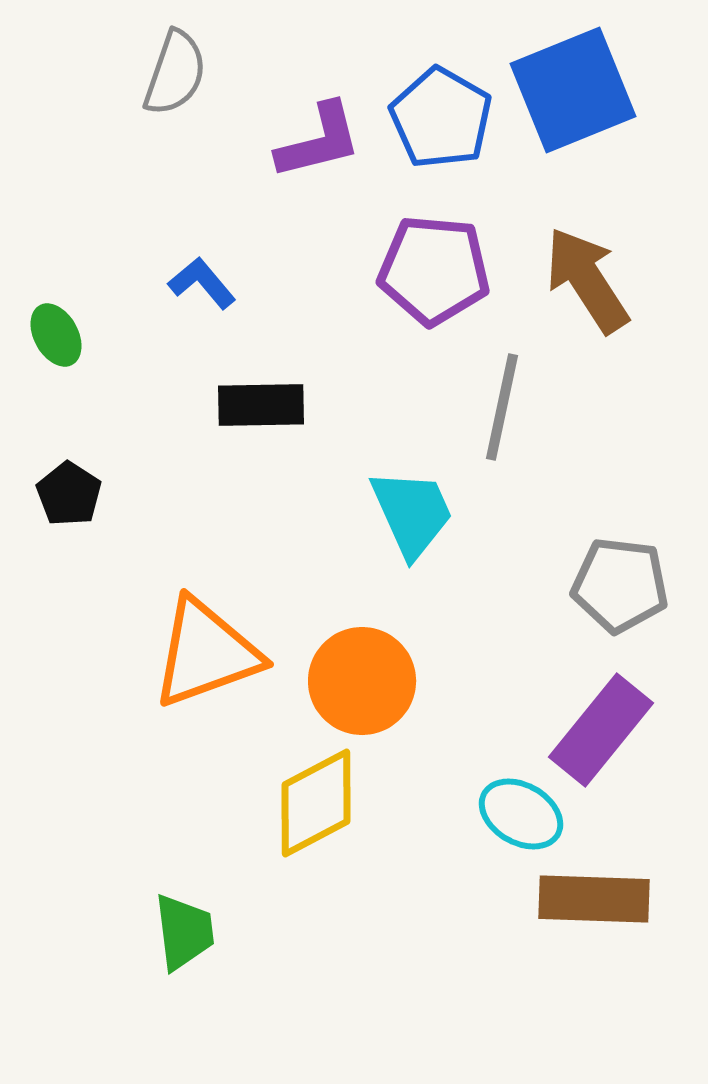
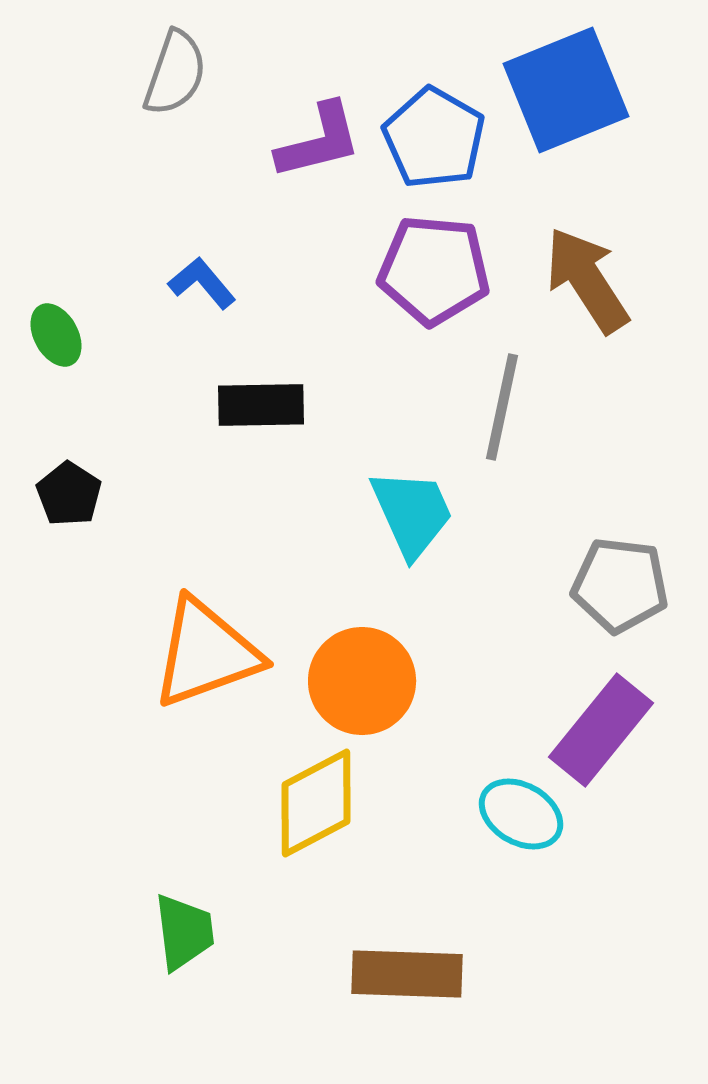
blue square: moved 7 px left
blue pentagon: moved 7 px left, 20 px down
brown rectangle: moved 187 px left, 75 px down
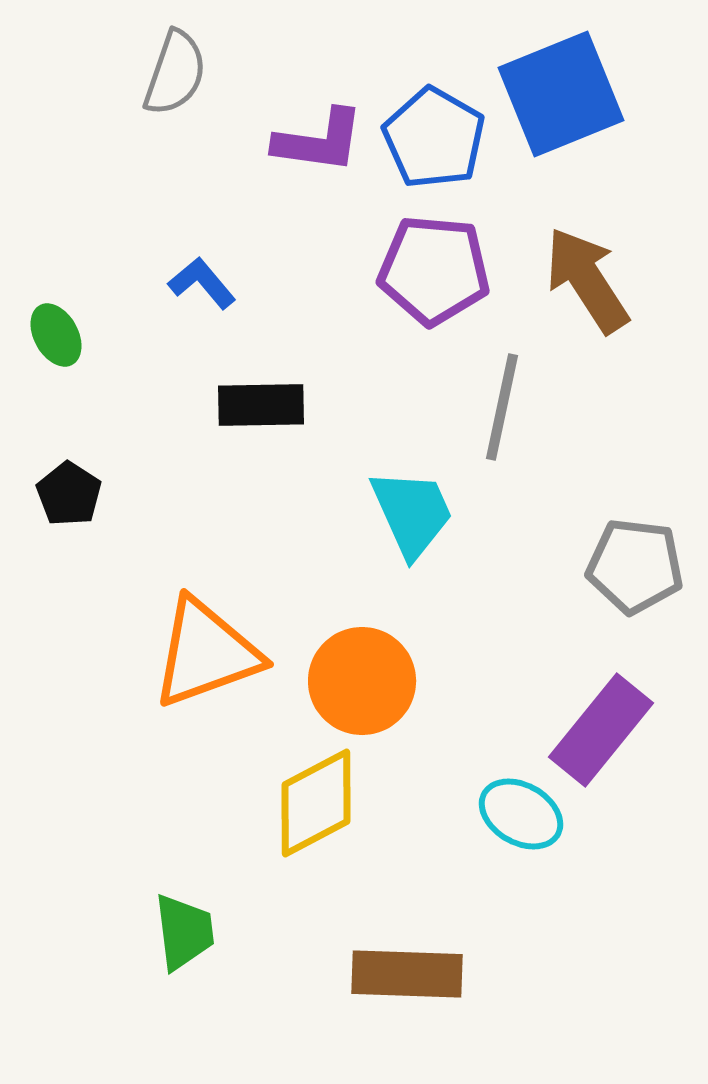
blue square: moved 5 px left, 4 px down
purple L-shape: rotated 22 degrees clockwise
gray pentagon: moved 15 px right, 19 px up
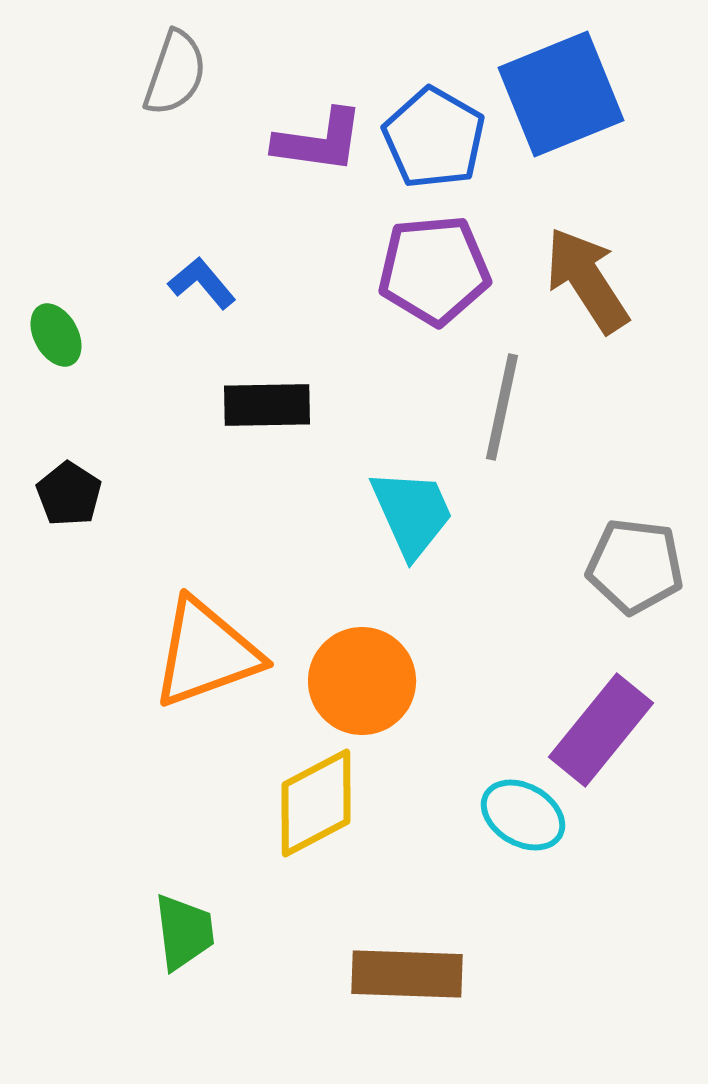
purple pentagon: rotated 10 degrees counterclockwise
black rectangle: moved 6 px right
cyan ellipse: moved 2 px right, 1 px down
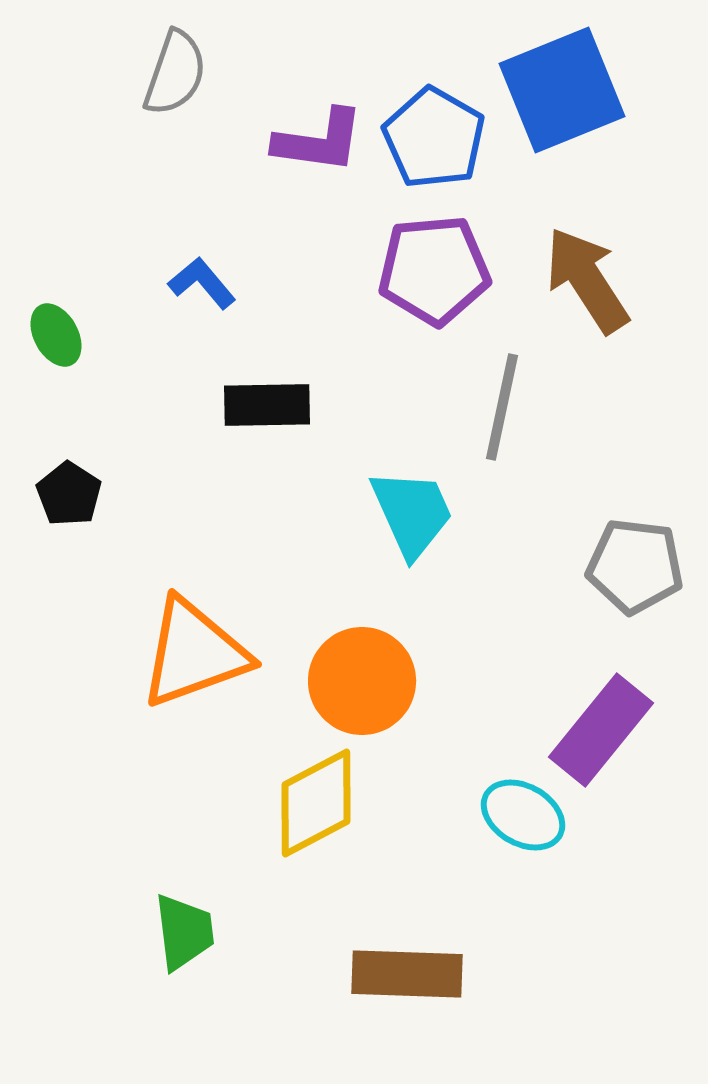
blue square: moved 1 px right, 4 px up
orange triangle: moved 12 px left
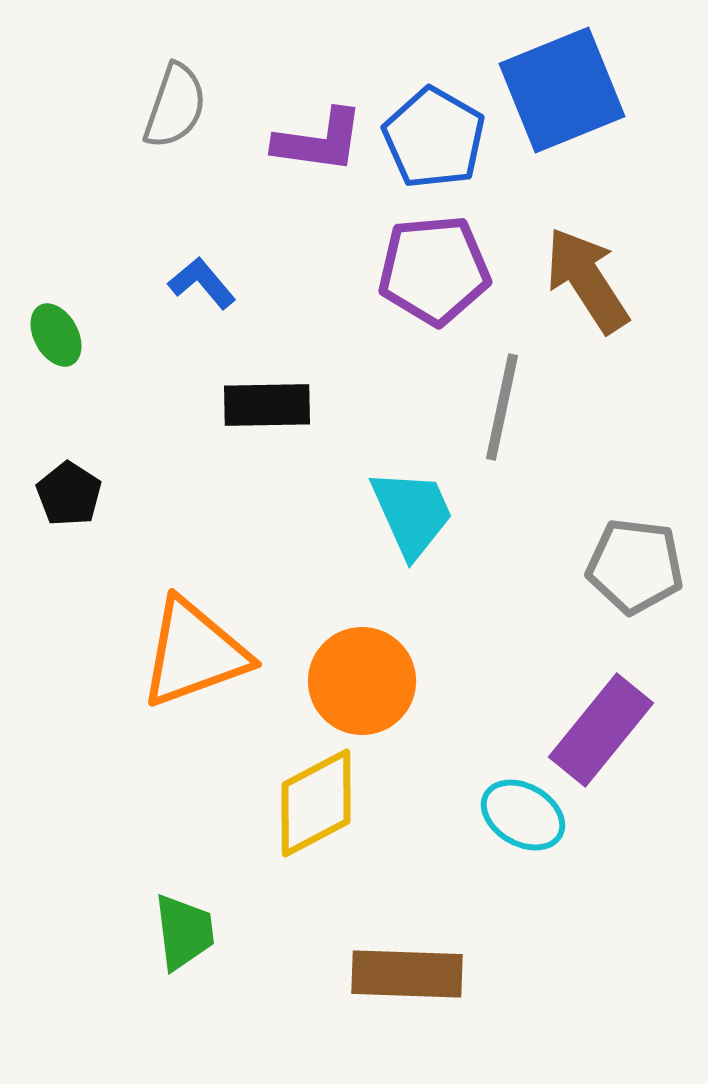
gray semicircle: moved 33 px down
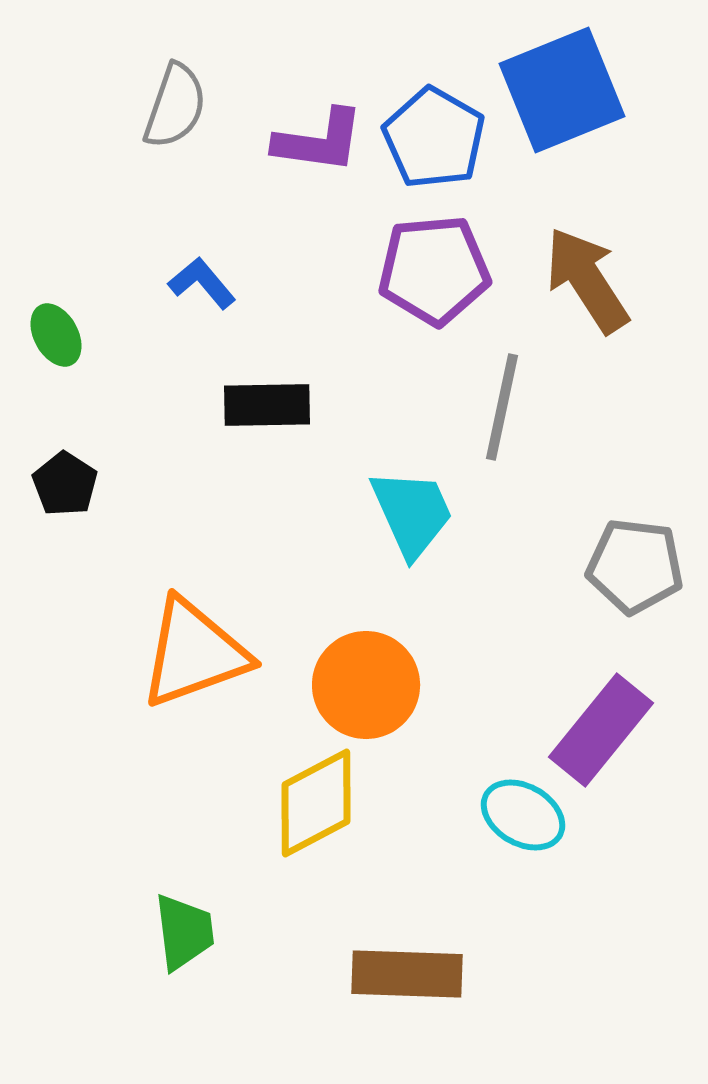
black pentagon: moved 4 px left, 10 px up
orange circle: moved 4 px right, 4 px down
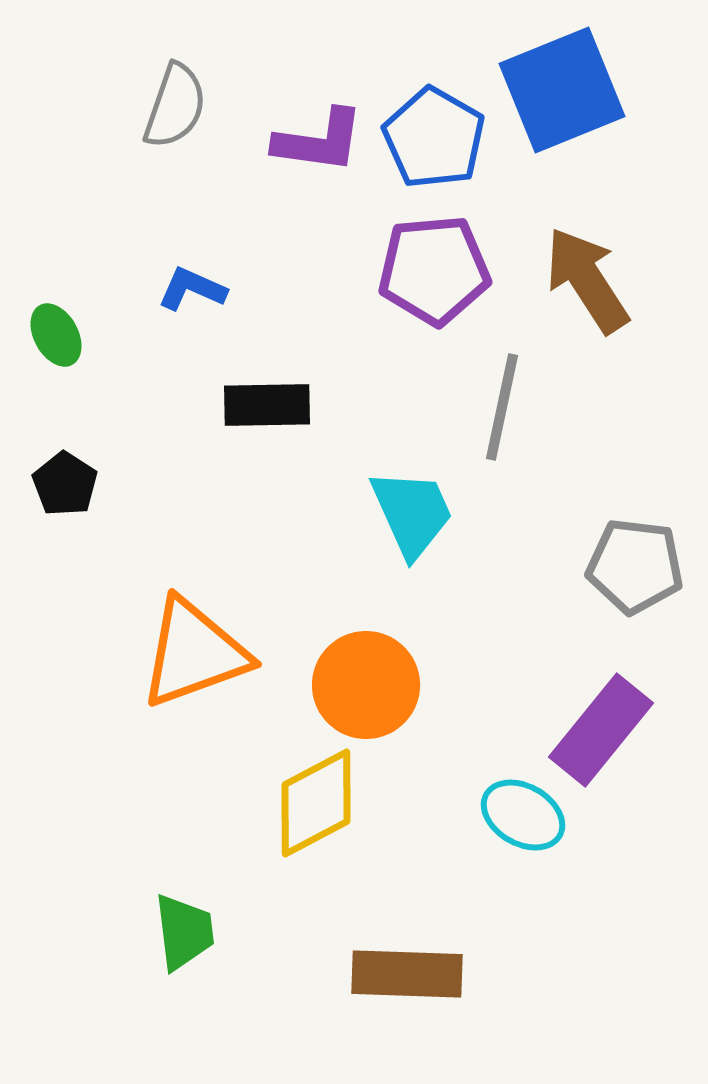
blue L-shape: moved 10 px left, 6 px down; rotated 26 degrees counterclockwise
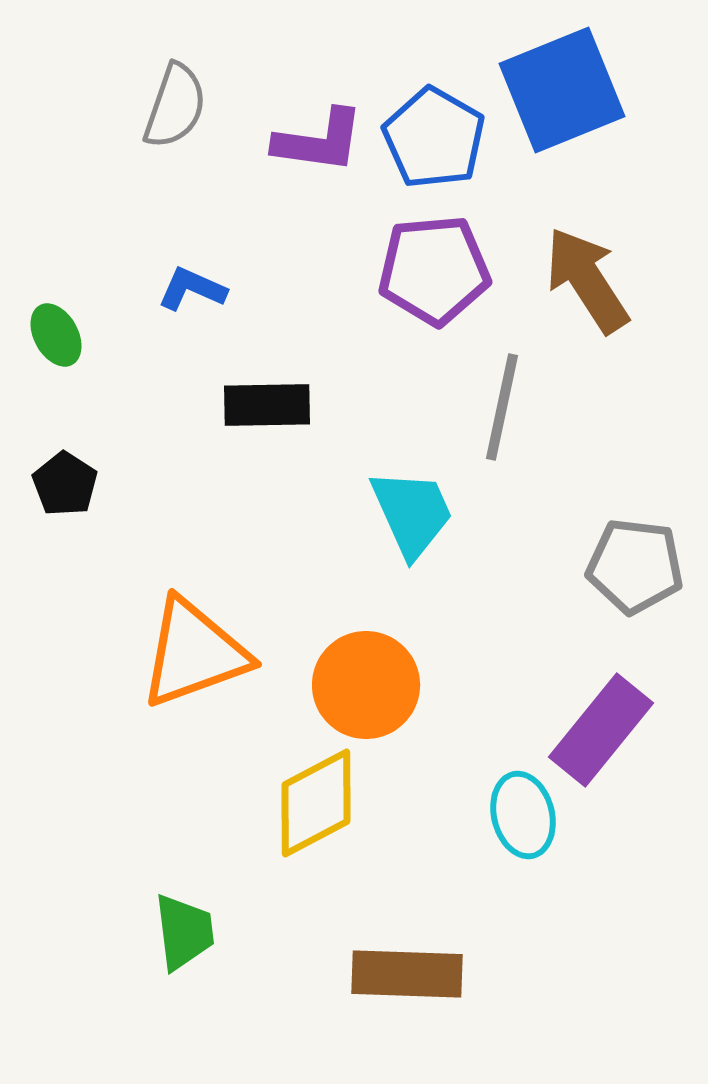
cyan ellipse: rotated 46 degrees clockwise
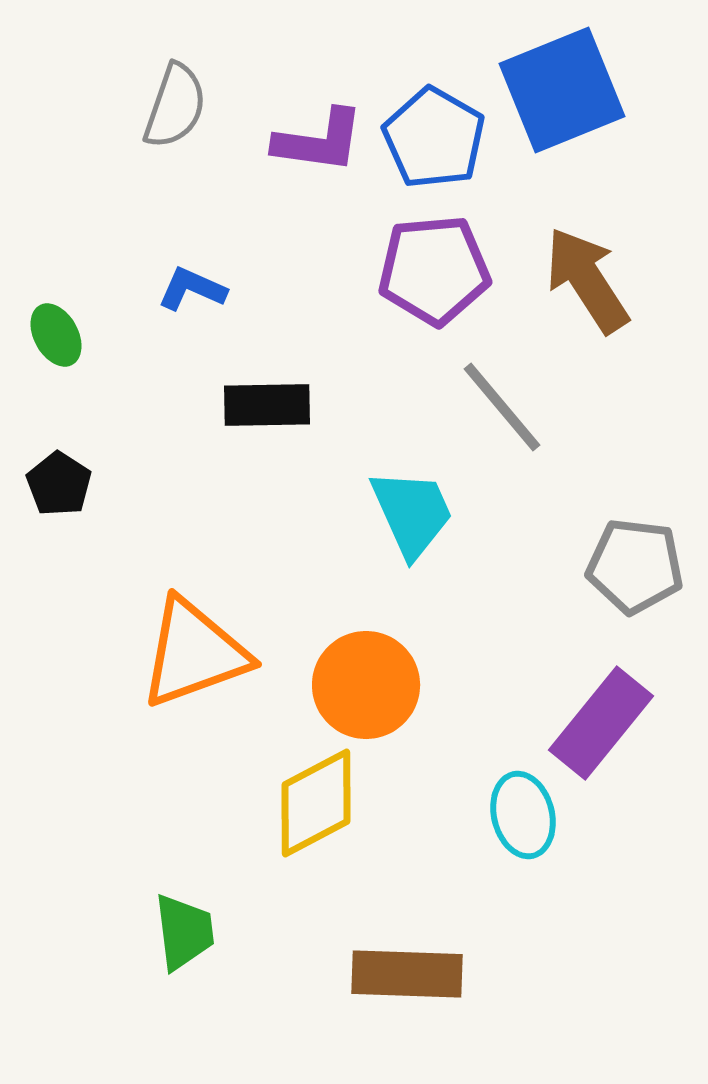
gray line: rotated 52 degrees counterclockwise
black pentagon: moved 6 px left
purple rectangle: moved 7 px up
